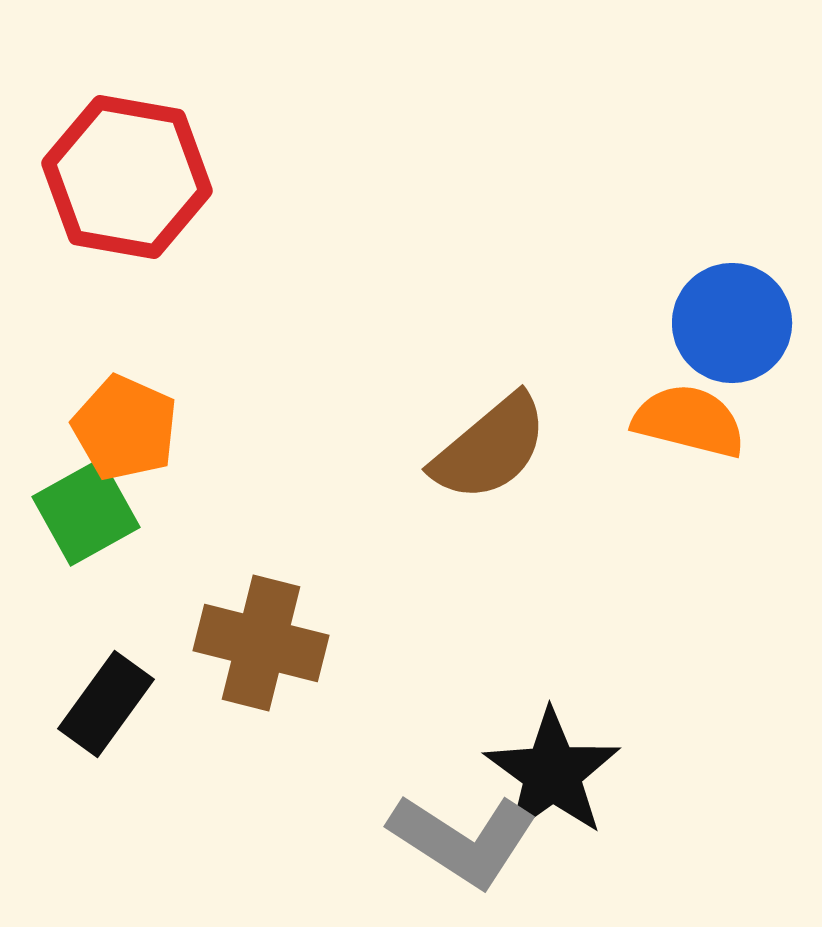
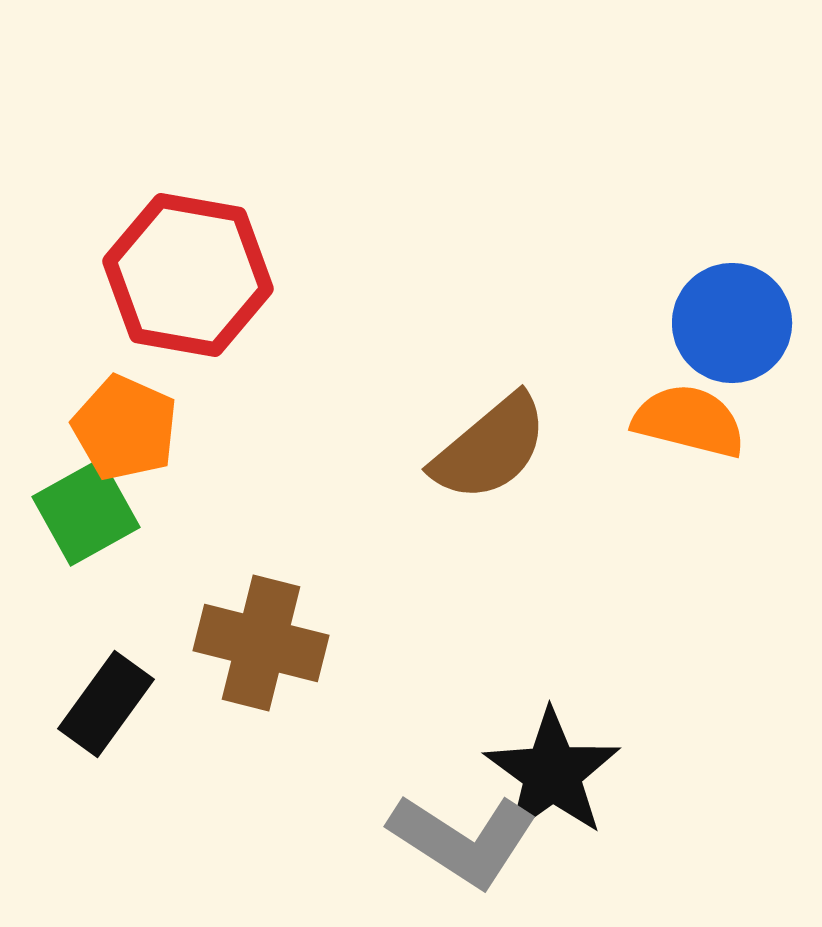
red hexagon: moved 61 px right, 98 px down
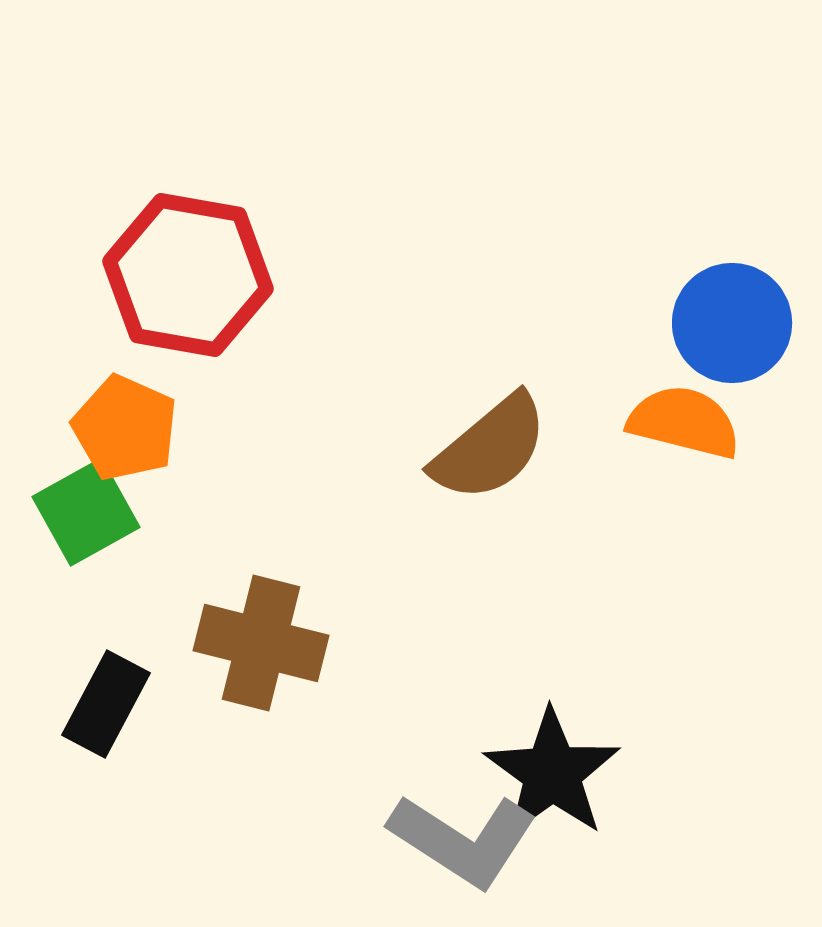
orange semicircle: moved 5 px left, 1 px down
black rectangle: rotated 8 degrees counterclockwise
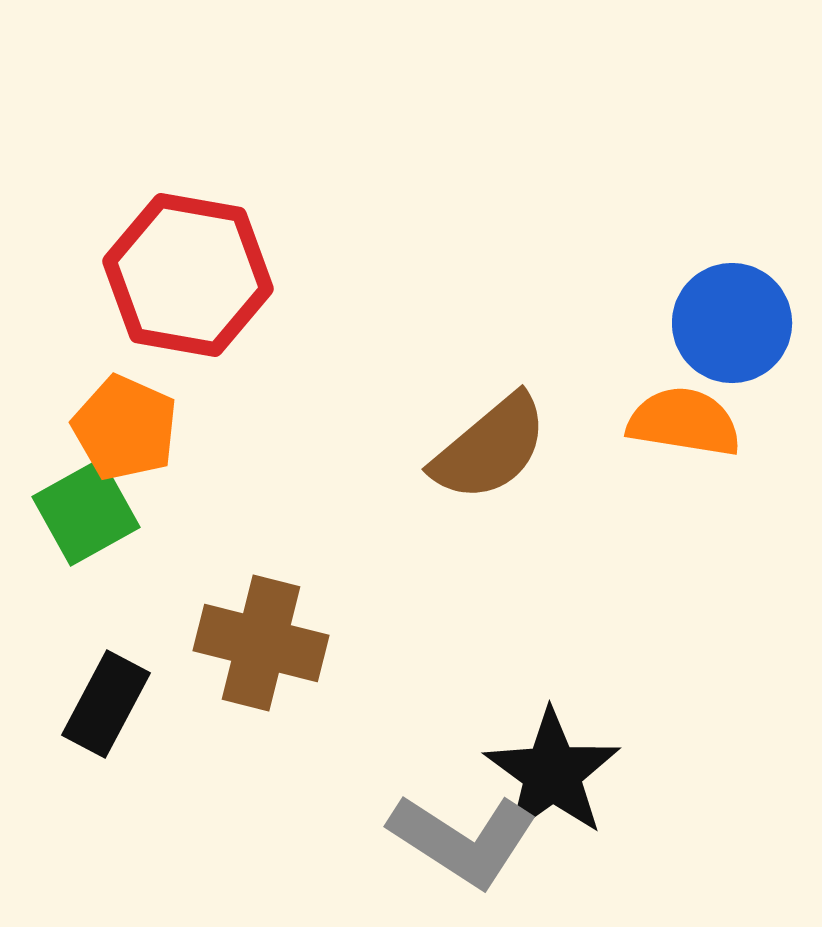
orange semicircle: rotated 5 degrees counterclockwise
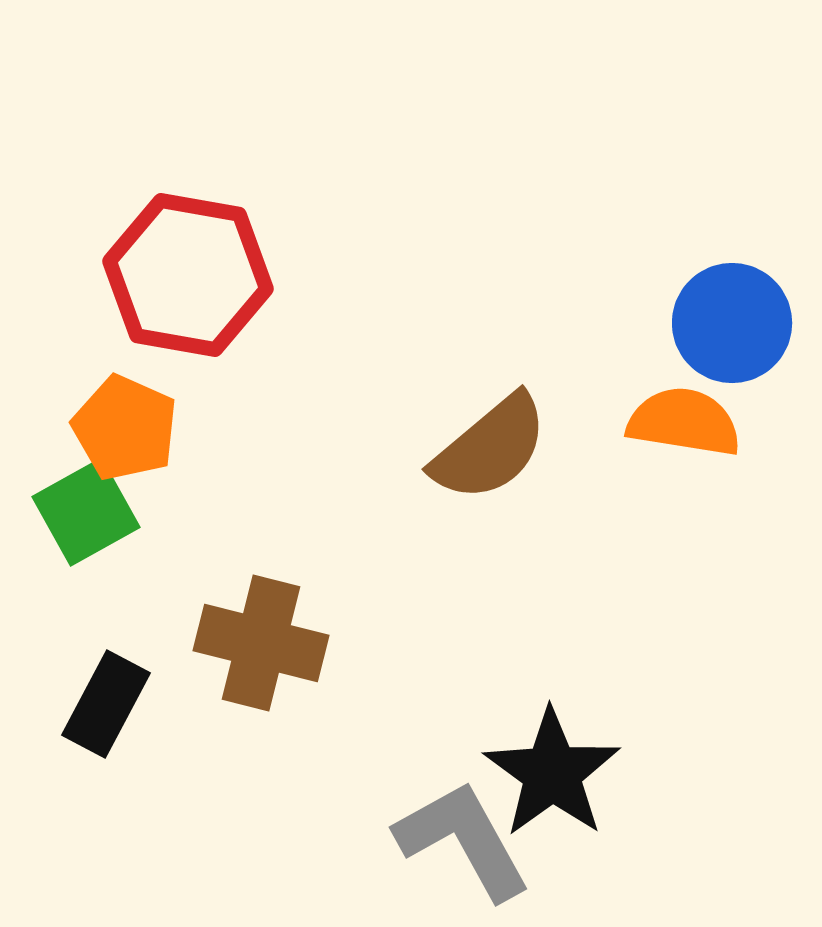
gray L-shape: rotated 152 degrees counterclockwise
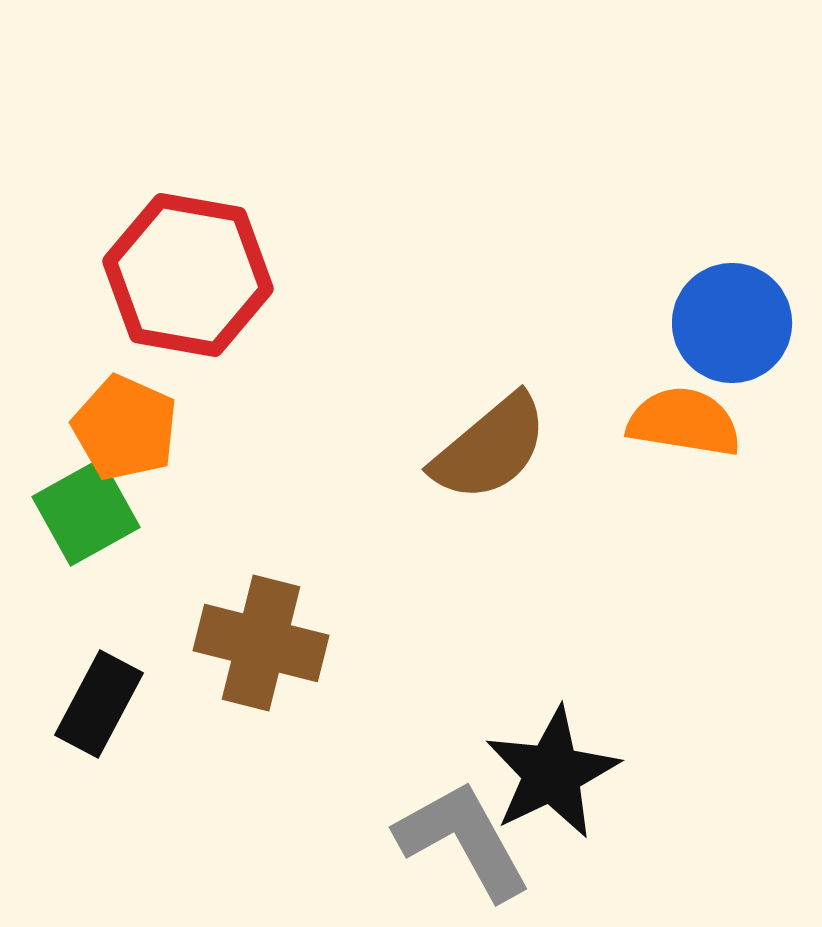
black rectangle: moved 7 px left
black star: rotated 10 degrees clockwise
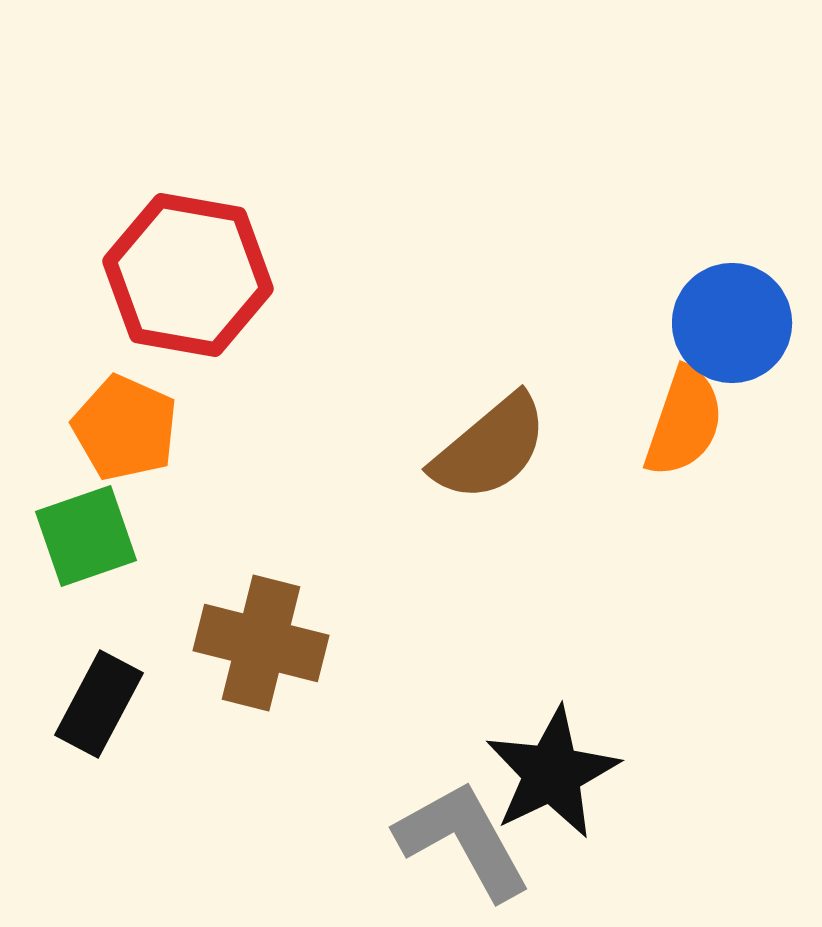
orange semicircle: rotated 100 degrees clockwise
green square: moved 24 px down; rotated 10 degrees clockwise
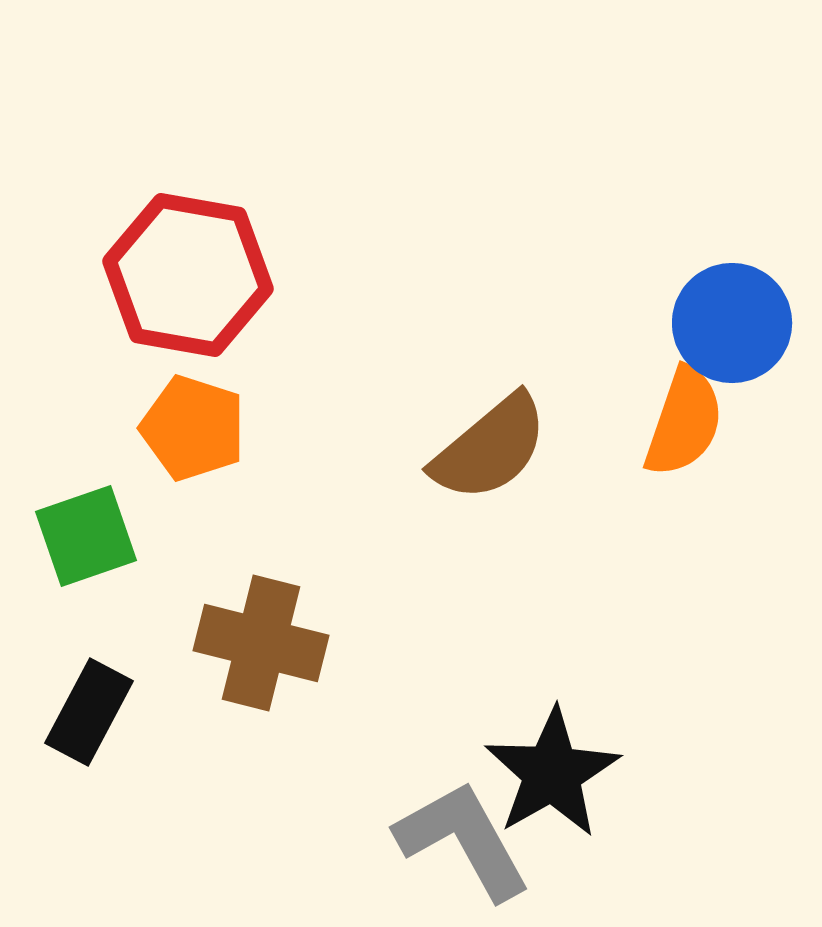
orange pentagon: moved 68 px right; rotated 6 degrees counterclockwise
black rectangle: moved 10 px left, 8 px down
black star: rotated 4 degrees counterclockwise
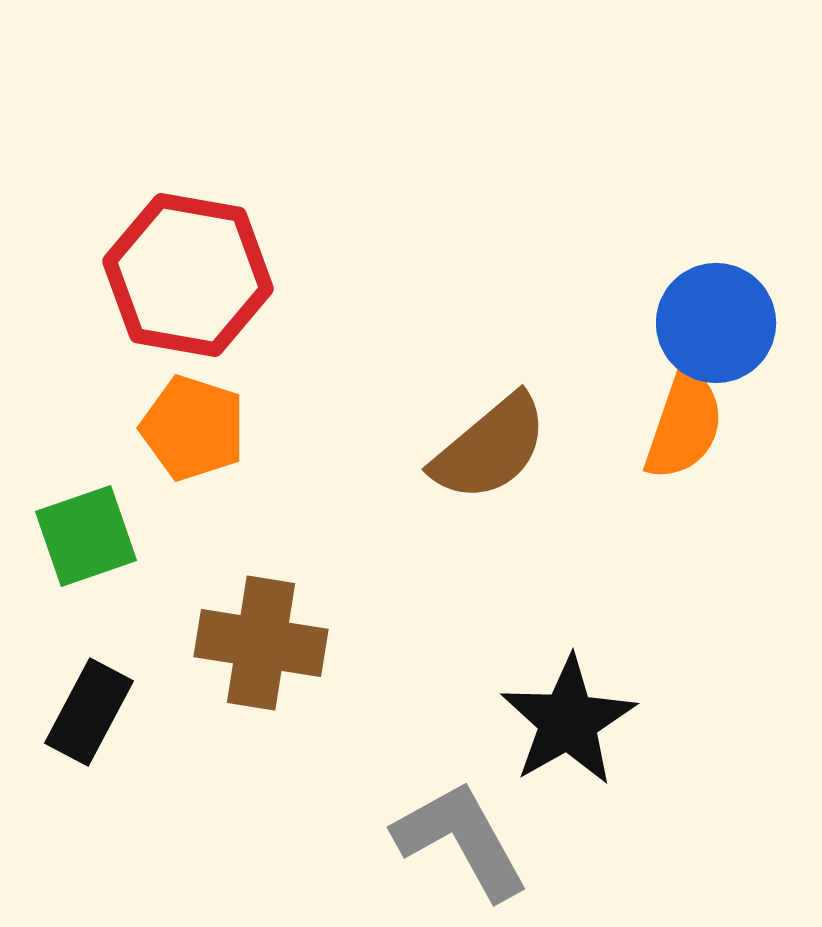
blue circle: moved 16 px left
orange semicircle: moved 3 px down
brown cross: rotated 5 degrees counterclockwise
black star: moved 16 px right, 52 px up
gray L-shape: moved 2 px left
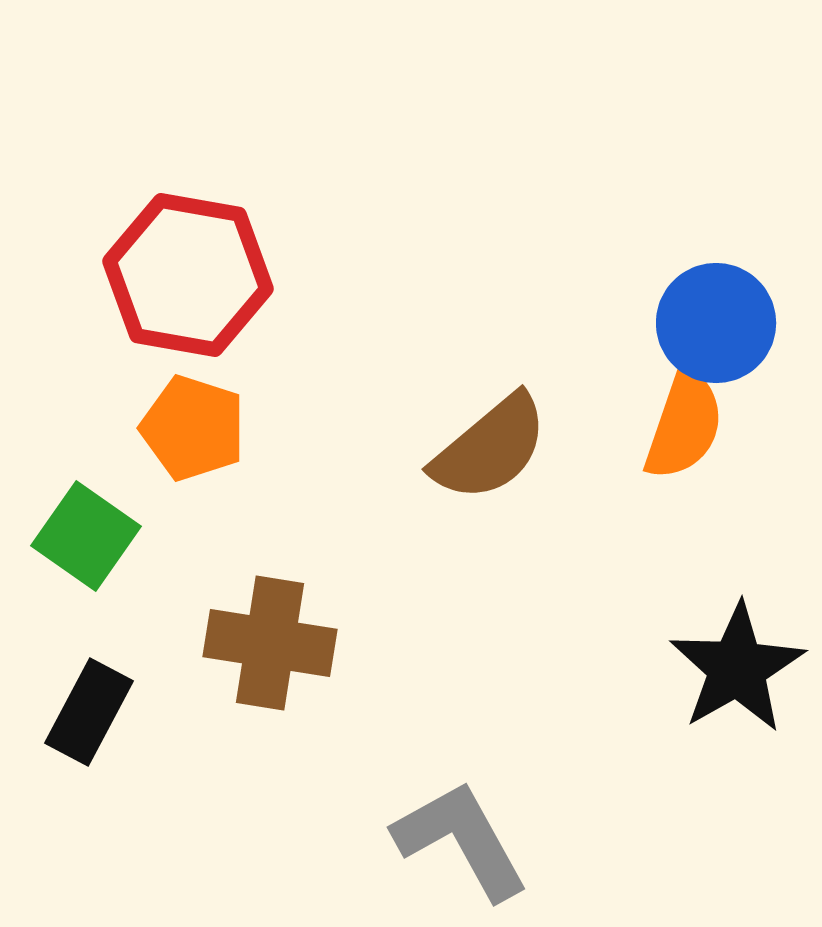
green square: rotated 36 degrees counterclockwise
brown cross: moved 9 px right
black star: moved 169 px right, 53 px up
